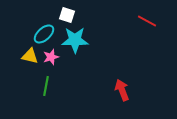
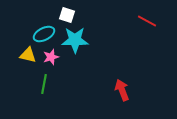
cyan ellipse: rotated 15 degrees clockwise
yellow triangle: moved 2 px left, 1 px up
green line: moved 2 px left, 2 px up
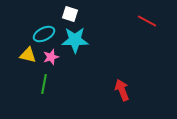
white square: moved 3 px right, 1 px up
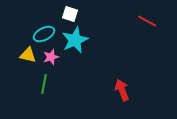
cyan star: rotated 24 degrees counterclockwise
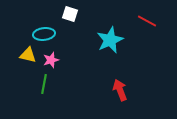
cyan ellipse: rotated 20 degrees clockwise
cyan star: moved 35 px right
pink star: moved 3 px down
red arrow: moved 2 px left
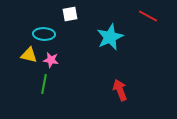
white square: rotated 28 degrees counterclockwise
red line: moved 1 px right, 5 px up
cyan ellipse: rotated 10 degrees clockwise
cyan star: moved 3 px up
yellow triangle: moved 1 px right
pink star: rotated 28 degrees clockwise
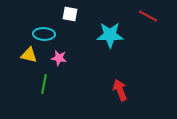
white square: rotated 21 degrees clockwise
cyan star: moved 2 px up; rotated 24 degrees clockwise
pink star: moved 8 px right, 2 px up
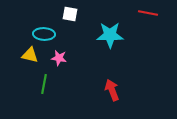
red line: moved 3 px up; rotated 18 degrees counterclockwise
yellow triangle: moved 1 px right
red arrow: moved 8 px left
